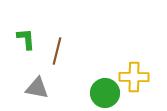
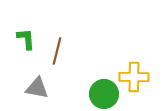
green circle: moved 1 px left, 1 px down
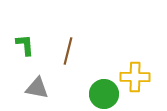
green L-shape: moved 1 px left, 6 px down
brown line: moved 11 px right
yellow cross: moved 1 px right
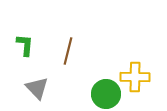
green L-shape: rotated 10 degrees clockwise
gray triangle: rotated 35 degrees clockwise
green circle: moved 2 px right
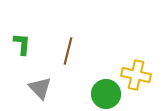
green L-shape: moved 3 px left, 1 px up
yellow cross: moved 1 px right, 2 px up; rotated 12 degrees clockwise
gray triangle: moved 3 px right
